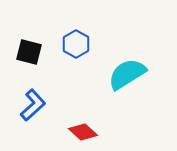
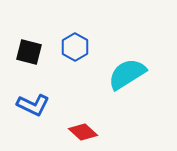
blue hexagon: moved 1 px left, 3 px down
blue L-shape: rotated 68 degrees clockwise
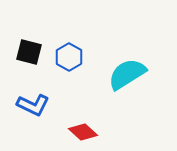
blue hexagon: moved 6 px left, 10 px down
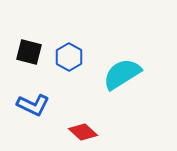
cyan semicircle: moved 5 px left
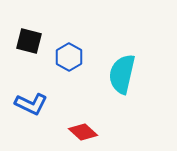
black square: moved 11 px up
cyan semicircle: rotated 45 degrees counterclockwise
blue L-shape: moved 2 px left, 1 px up
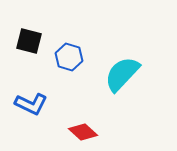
blue hexagon: rotated 12 degrees counterclockwise
cyan semicircle: rotated 30 degrees clockwise
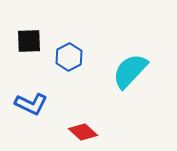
black square: rotated 16 degrees counterclockwise
blue hexagon: rotated 16 degrees clockwise
cyan semicircle: moved 8 px right, 3 px up
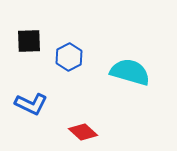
cyan semicircle: moved 1 px down; rotated 63 degrees clockwise
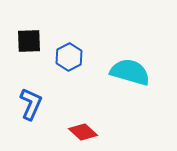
blue L-shape: rotated 92 degrees counterclockwise
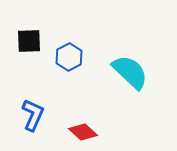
cyan semicircle: rotated 27 degrees clockwise
blue L-shape: moved 2 px right, 11 px down
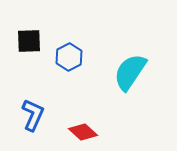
cyan semicircle: rotated 99 degrees counterclockwise
